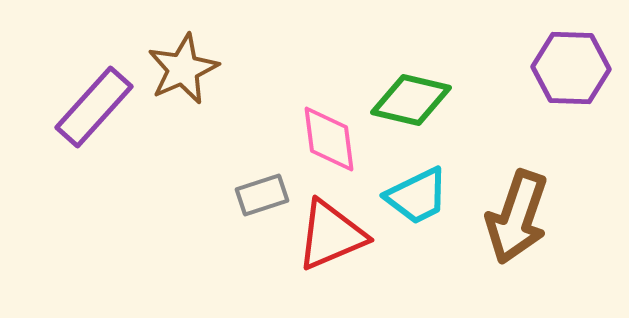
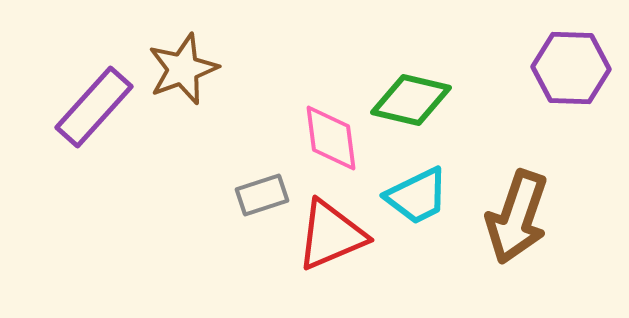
brown star: rotated 4 degrees clockwise
pink diamond: moved 2 px right, 1 px up
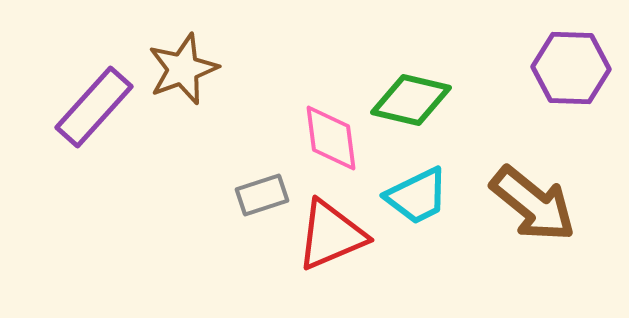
brown arrow: moved 16 px right, 13 px up; rotated 70 degrees counterclockwise
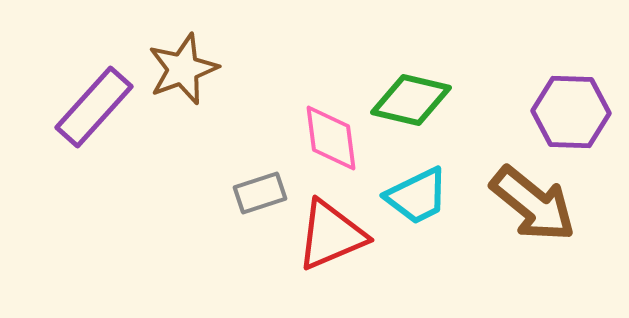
purple hexagon: moved 44 px down
gray rectangle: moved 2 px left, 2 px up
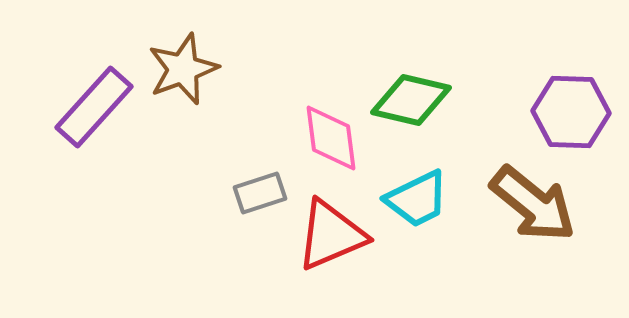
cyan trapezoid: moved 3 px down
